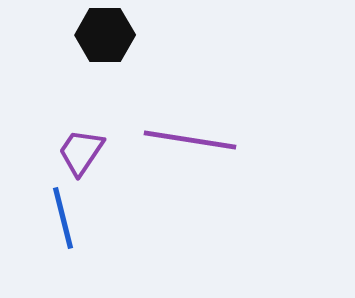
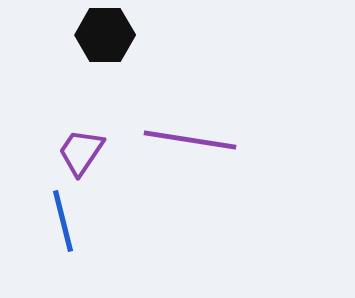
blue line: moved 3 px down
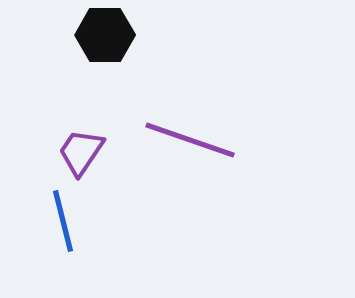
purple line: rotated 10 degrees clockwise
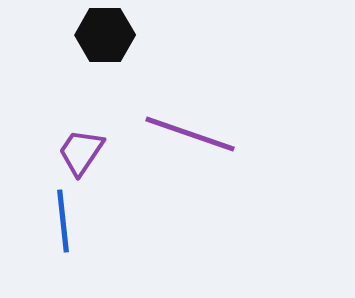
purple line: moved 6 px up
blue line: rotated 8 degrees clockwise
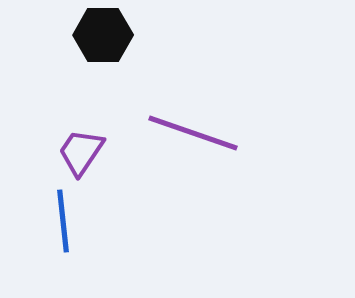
black hexagon: moved 2 px left
purple line: moved 3 px right, 1 px up
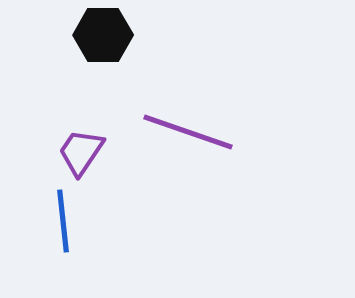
purple line: moved 5 px left, 1 px up
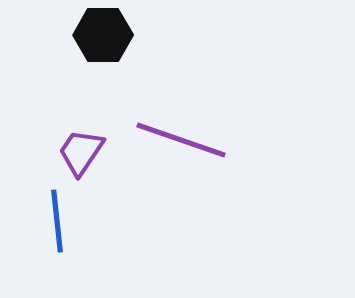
purple line: moved 7 px left, 8 px down
blue line: moved 6 px left
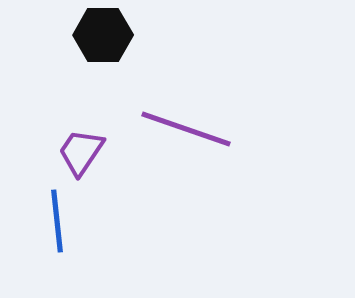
purple line: moved 5 px right, 11 px up
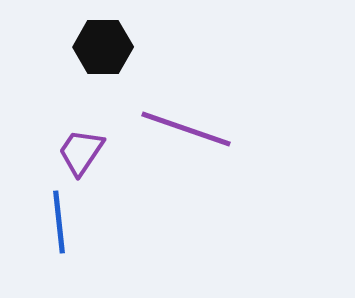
black hexagon: moved 12 px down
blue line: moved 2 px right, 1 px down
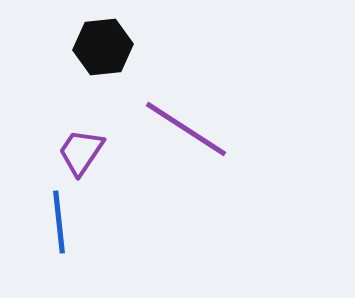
black hexagon: rotated 6 degrees counterclockwise
purple line: rotated 14 degrees clockwise
